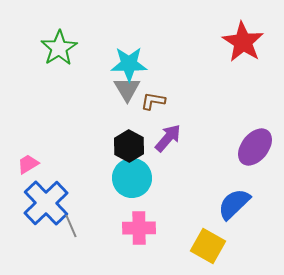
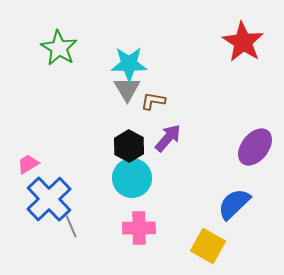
green star: rotated 9 degrees counterclockwise
blue cross: moved 3 px right, 4 px up
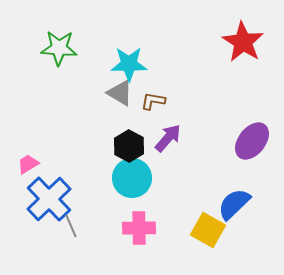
green star: rotated 27 degrees counterclockwise
gray triangle: moved 7 px left, 4 px down; rotated 28 degrees counterclockwise
purple ellipse: moved 3 px left, 6 px up
yellow square: moved 16 px up
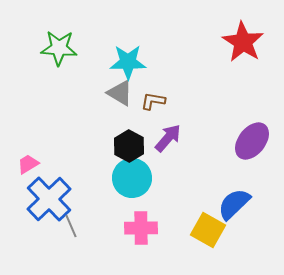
cyan star: moved 1 px left, 2 px up
pink cross: moved 2 px right
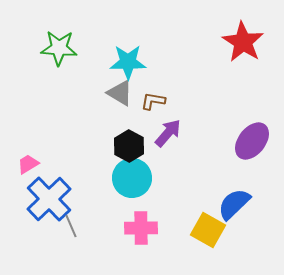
purple arrow: moved 5 px up
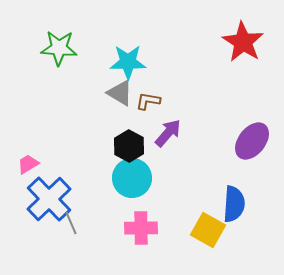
brown L-shape: moved 5 px left
blue semicircle: rotated 138 degrees clockwise
gray line: moved 3 px up
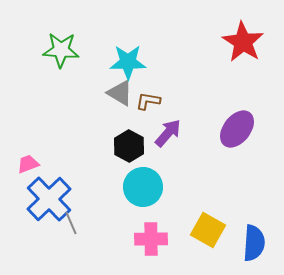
green star: moved 2 px right, 2 px down
purple ellipse: moved 15 px left, 12 px up
pink trapezoid: rotated 10 degrees clockwise
cyan circle: moved 11 px right, 9 px down
blue semicircle: moved 20 px right, 39 px down
pink cross: moved 10 px right, 11 px down
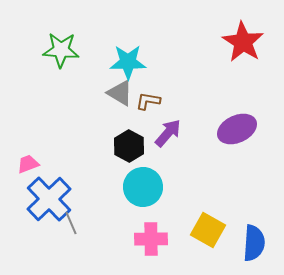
purple ellipse: rotated 27 degrees clockwise
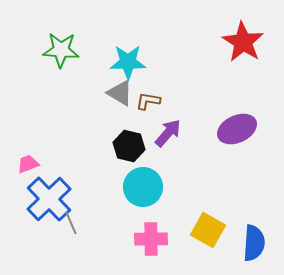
black hexagon: rotated 16 degrees counterclockwise
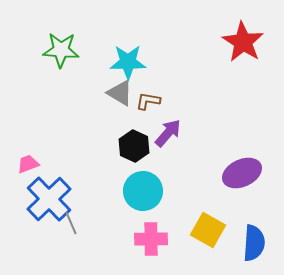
purple ellipse: moved 5 px right, 44 px down
black hexagon: moved 5 px right; rotated 12 degrees clockwise
cyan circle: moved 4 px down
